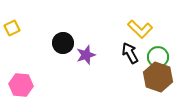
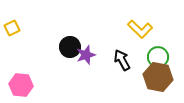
black circle: moved 7 px right, 4 px down
black arrow: moved 8 px left, 7 px down
brown hexagon: rotated 8 degrees counterclockwise
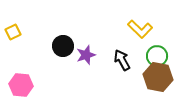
yellow square: moved 1 px right, 4 px down
black circle: moved 7 px left, 1 px up
green circle: moved 1 px left, 1 px up
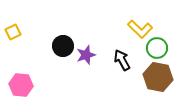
green circle: moved 8 px up
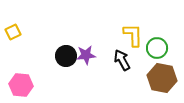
yellow L-shape: moved 7 px left, 6 px down; rotated 135 degrees counterclockwise
black circle: moved 3 px right, 10 px down
purple star: rotated 12 degrees clockwise
brown hexagon: moved 4 px right, 1 px down
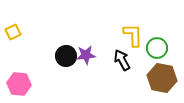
pink hexagon: moved 2 px left, 1 px up
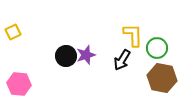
purple star: rotated 12 degrees counterclockwise
black arrow: rotated 120 degrees counterclockwise
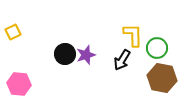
black circle: moved 1 px left, 2 px up
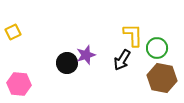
black circle: moved 2 px right, 9 px down
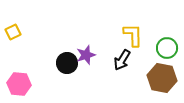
green circle: moved 10 px right
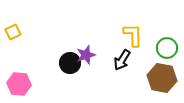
black circle: moved 3 px right
